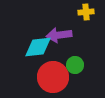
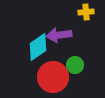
cyan diamond: rotated 28 degrees counterclockwise
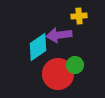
yellow cross: moved 7 px left, 4 px down
red circle: moved 5 px right, 3 px up
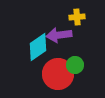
yellow cross: moved 2 px left, 1 px down
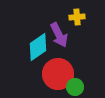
purple arrow: rotated 110 degrees counterclockwise
green circle: moved 22 px down
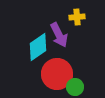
red circle: moved 1 px left
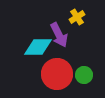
yellow cross: rotated 28 degrees counterclockwise
cyan diamond: rotated 36 degrees clockwise
green circle: moved 9 px right, 12 px up
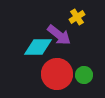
purple arrow: rotated 25 degrees counterclockwise
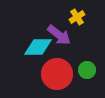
green circle: moved 3 px right, 5 px up
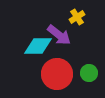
cyan diamond: moved 1 px up
green circle: moved 2 px right, 3 px down
